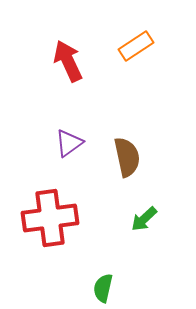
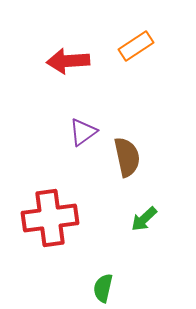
red arrow: rotated 69 degrees counterclockwise
purple triangle: moved 14 px right, 11 px up
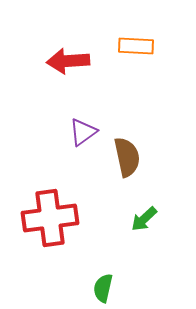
orange rectangle: rotated 36 degrees clockwise
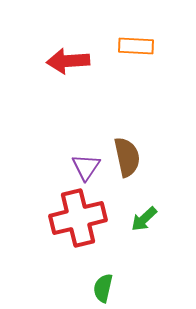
purple triangle: moved 3 px right, 35 px down; rotated 20 degrees counterclockwise
red cross: moved 28 px right; rotated 6 degrees counterclockwise
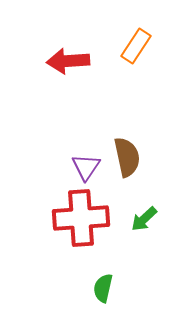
orange rectangle: rotated 60 degrees counterclockwise
red cross: moved 3 px right; rotated 10 degrees clockwise
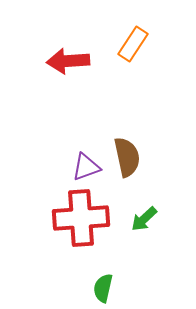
orange rectangle: moved 3 px left, 2 px up
purple triangle: rotated 36 degrees clockwise
